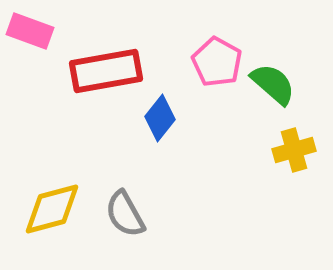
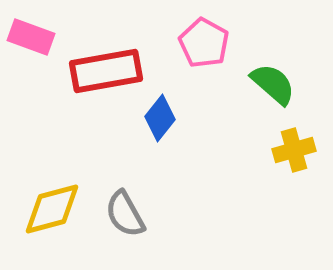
pink rectangle: moved 1 px right, 6 px down
pink pentagon: moved 13 px left, 19 px up
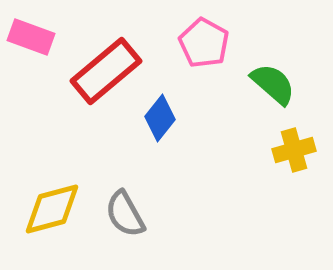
red rectangle: rotated 30 degrees counterclockwise
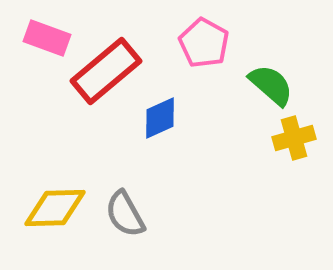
pink rectangle: moved 16 px right, 1 px down
green semicircle: moved 2 px left, 1 px down
blue diamond: rotated 27 degrees clockwise
yellow cross: moved 12 px up
yellow diamond: moved 3 px right, 1 px up; rotated 14 degrees clockwise
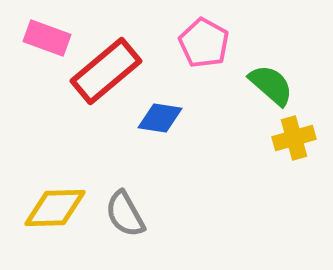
blue diamond: rotated 33 degrees clockwise
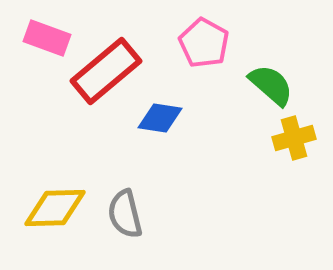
gray semicircle: rotated 15 degrees clockwise
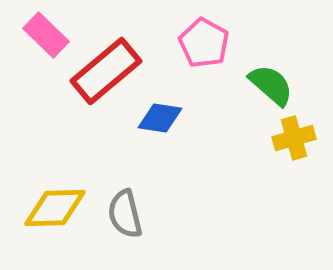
pink rectangle: moved 1 px left, 3 px up; rotated 24 degrees clockwise
